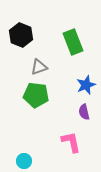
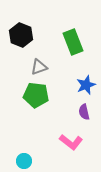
pink L-shape: rotated 140 degrees clockwise
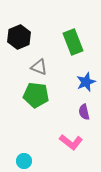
black hexagon: moved 2 px left, 2 px down; rotated 15 degrees clockwise
gray triangle: rotated 42 degrees clockwise
blue star: moved 3 px up
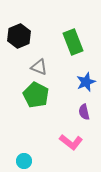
black hexagon: moved 1 px up
green pentagon: rotated 20 degrees clockwise
